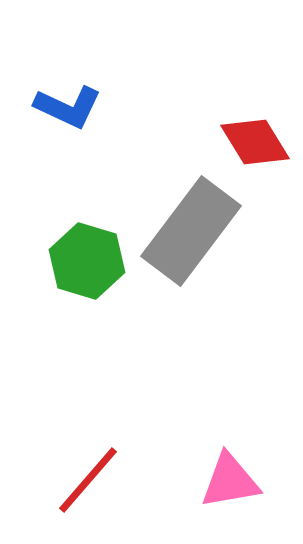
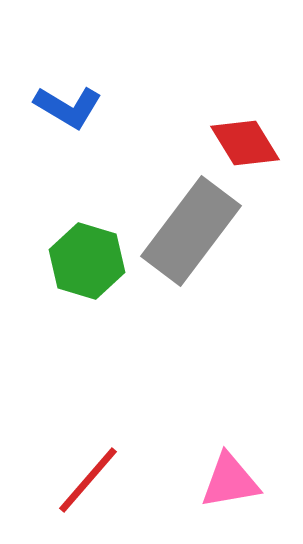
blue L-shape: rotated 6 degrees clockwise
red diamond: moved 10 px left, 1 px down
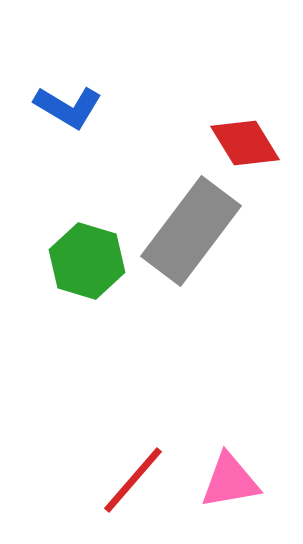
red line: moved 45 px right
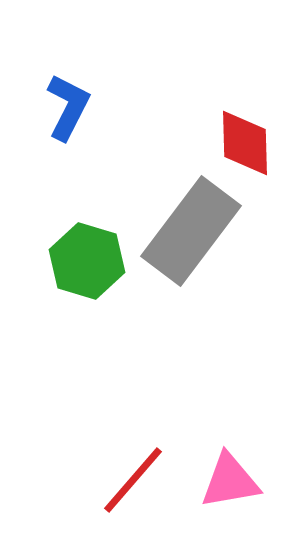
blue L-shape: rotated 94 degrees counterclockwise
red diamond: rotated 30 degrees clockwise
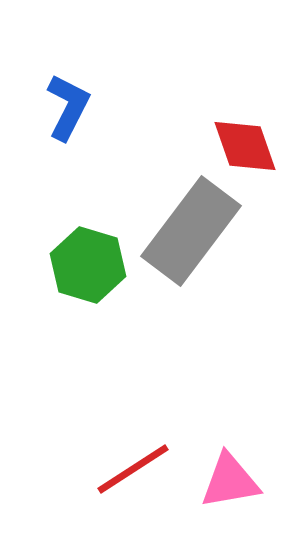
red diamond: moved 3 px down; rotated 18 degrees counterclockwise
green hexagon: moved 1 px right, 4 px down
red line: moved 11 px up; rotated 16 degrees clockwise
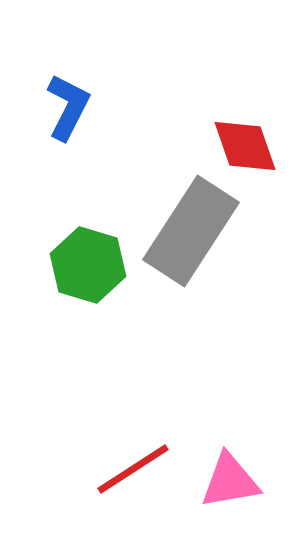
gray rectangle: rotated 4 degrees counterclockwise
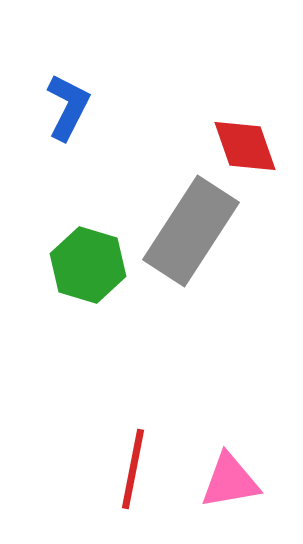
red line: rotated 46 degrees counterclockwise
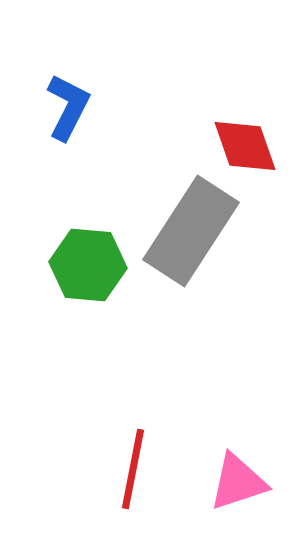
green hexagon: rotated 12 degrees counterclockwise
pink triangle: moved 8 px right, 1 px down; rotated 8 degrees counterclockwise
